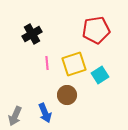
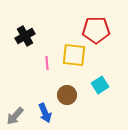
red pentagon: rotated 8 degrees clockwise
black cross: moved 7 px left, 2 px down
yellow square: moved 9 px up; rotated 25 degrees clockwise
cyan square: moved 10 px down
gray arrow: rotated 18 degrees clockwise
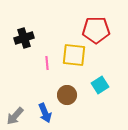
black cross: moved 1 px left, 2 px down; rotated 12 degrees clockwise
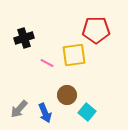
yellow square: rotated 15 degrees counterclockwise
pink line: rotated 56 degrees counterclockwise
cyan square: moved 13 px left, 27 px down; rotated 18 degrees counterclockwise
gray arrow: moved 4 px right, 7 px up
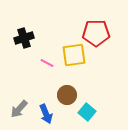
red pentagon: moved 3 px down
blue arrow: moved 1 px right, 1 px down
